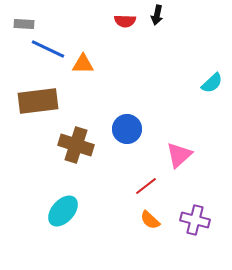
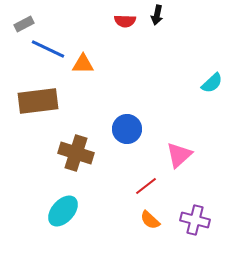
gray rectangle: rotated 30 degrees counterclockwise
brown cross: moved 8 px down
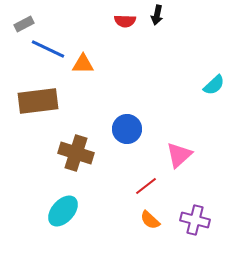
cyan semicircle: moved 2 px right, 2 px down
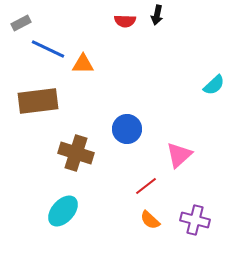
gray rectangle: moved 3 px left, 1 px up
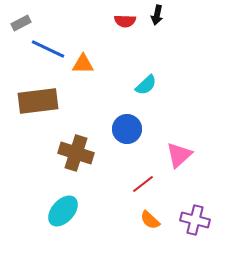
cyan semicircle: moved 68 px left
red line: moved 3 px left, 2 px up
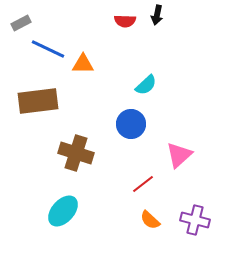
blue circle: moved 4 px right, 5 px up
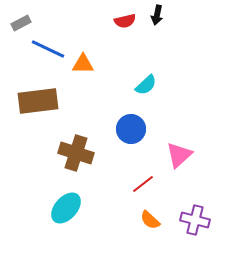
red semicircle: rotated 15 degrees counterclockwise
blue circle: moved 5 px down
cyan ellipse: moved 3 px right, 3 px up
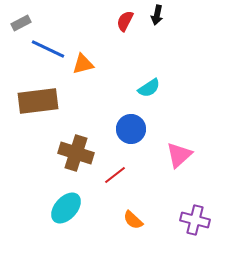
red semicircle: rotated 130 degrees clockwise
orange triangle: rotated 15 degrees counterclockwise
cyan semicircle: moved 3 px right, 3 px down; rotated 10 degrees clockwise
red line: moved 28 px left, 9 px up
orange semicircle: moved 17 px left
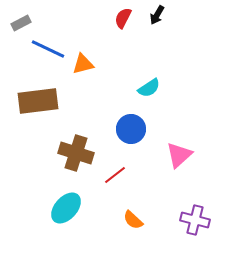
black arrow: rotated 18 degrees clockwise
red semicircle: moved 2 px left, 3 px up
